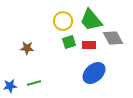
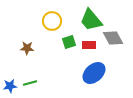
yellow circle: moved 11 px left
green line: moved 4 px left
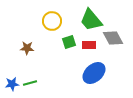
blue star: moved 2 px right, 2 px up
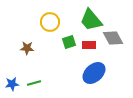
yellow circle: moved 2 px left, 1 px down
green line: moved 4 px right
